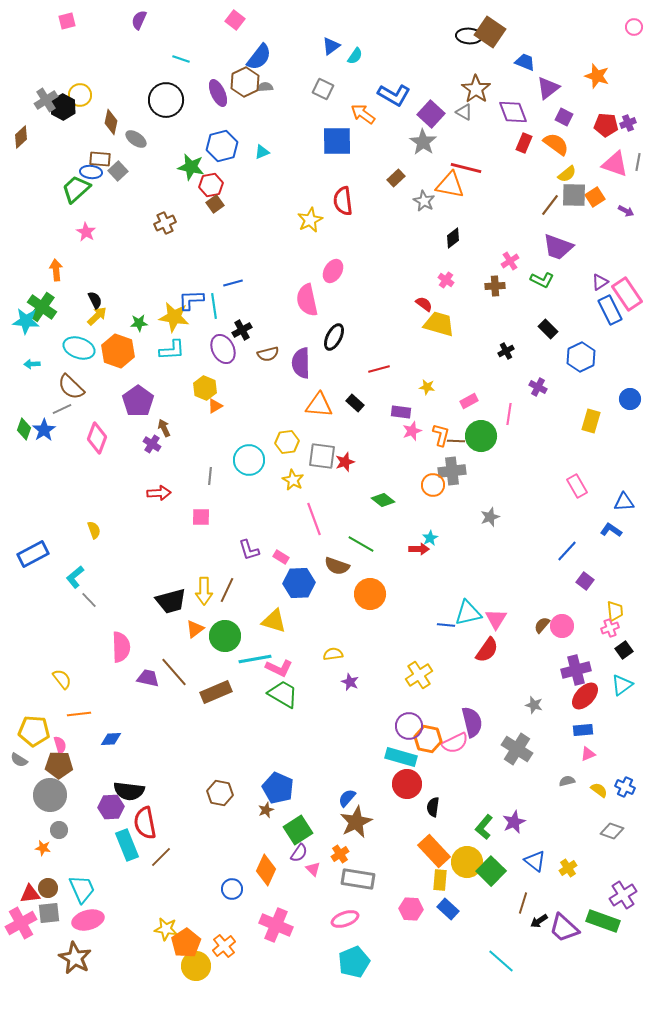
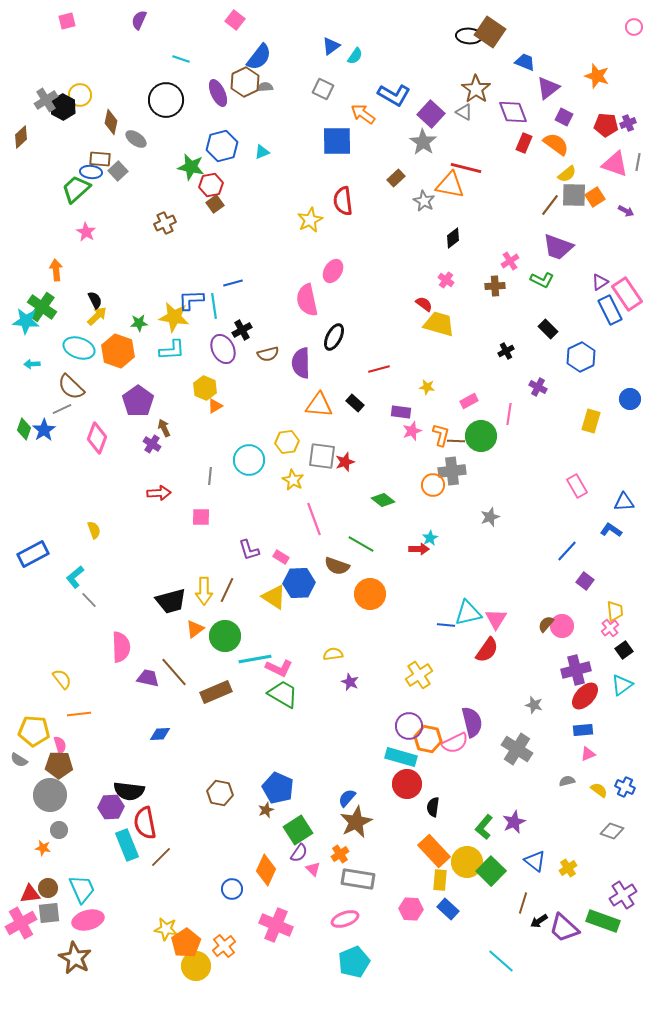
yellow triangle at (274, 621): moved 24 px up; rotated 16 degrees clockwise
brown semicircle at (542, 625): moved 4 px right, 1 px up
pink cross at (610, 628): rotated 18 degrees counterclockwise
blue diamond at (111, 739): moved 49 px right, 5 px up
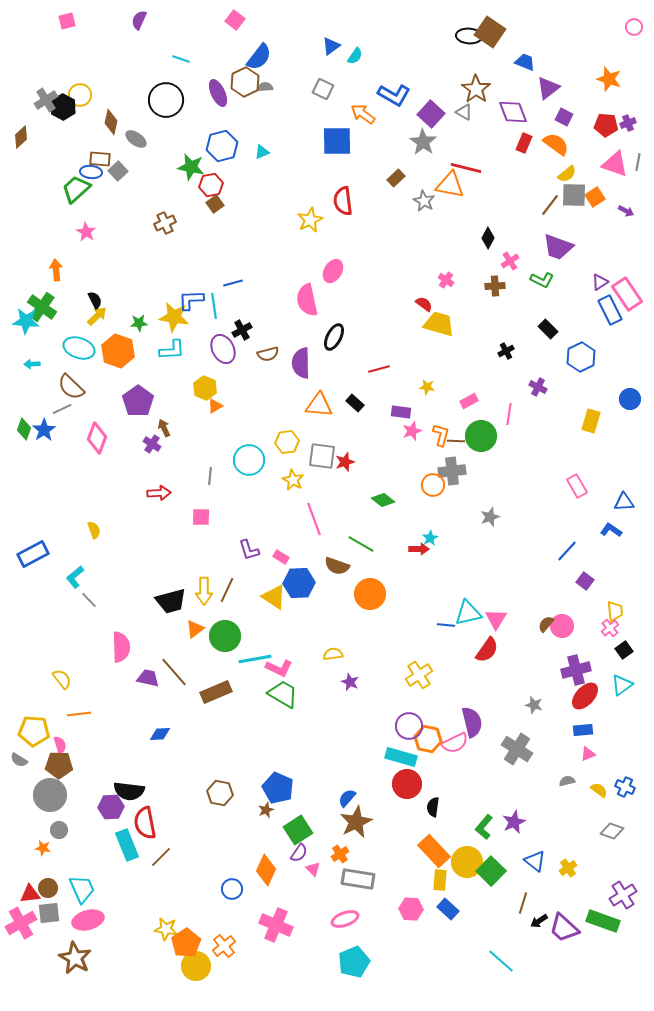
orange star at (597, 76): moved 12 px right, 3 px down
black diamond at (453, 238): moved 35 px right; rotated 25 degrees counterclockwise
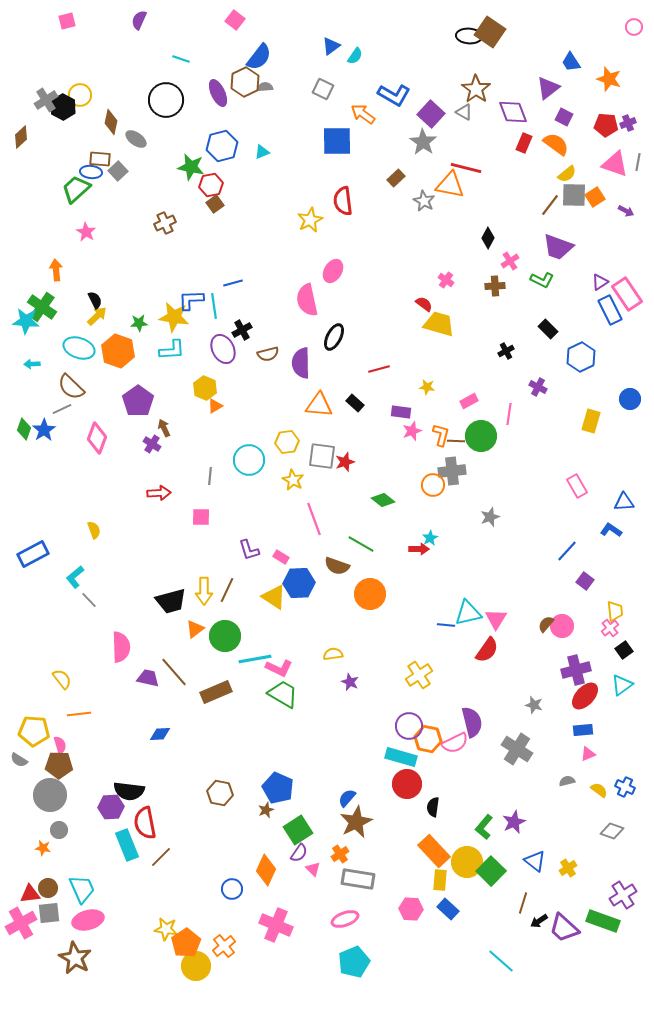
blue trapezoid at (525, 62): moved 46 px right; rotated 145 degrees counterclockwise
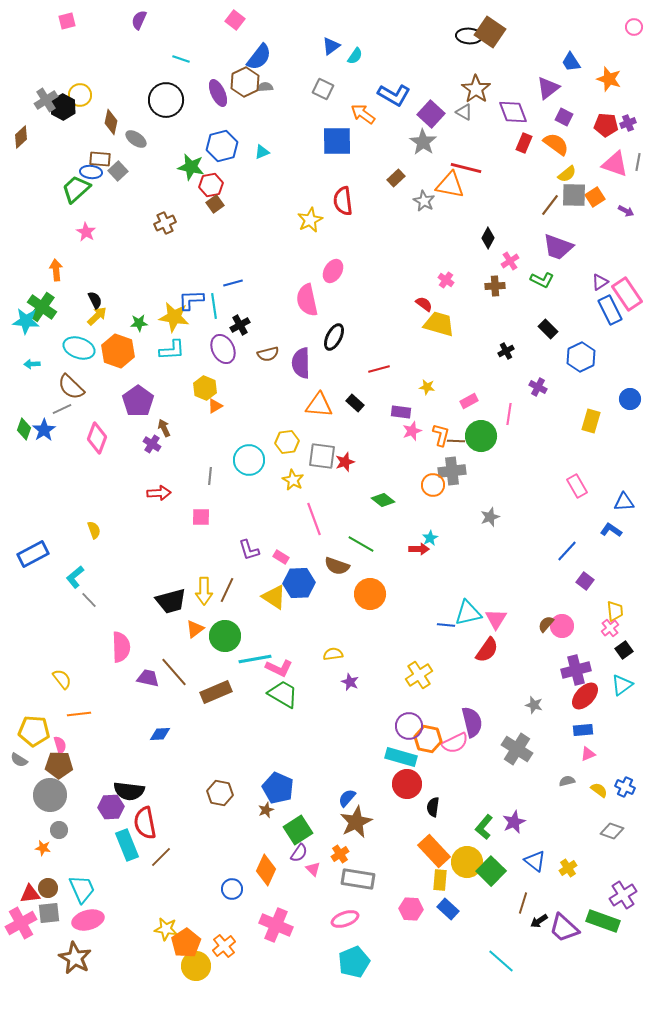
black cross at (242, 330): moved 2 px left, 5 px up
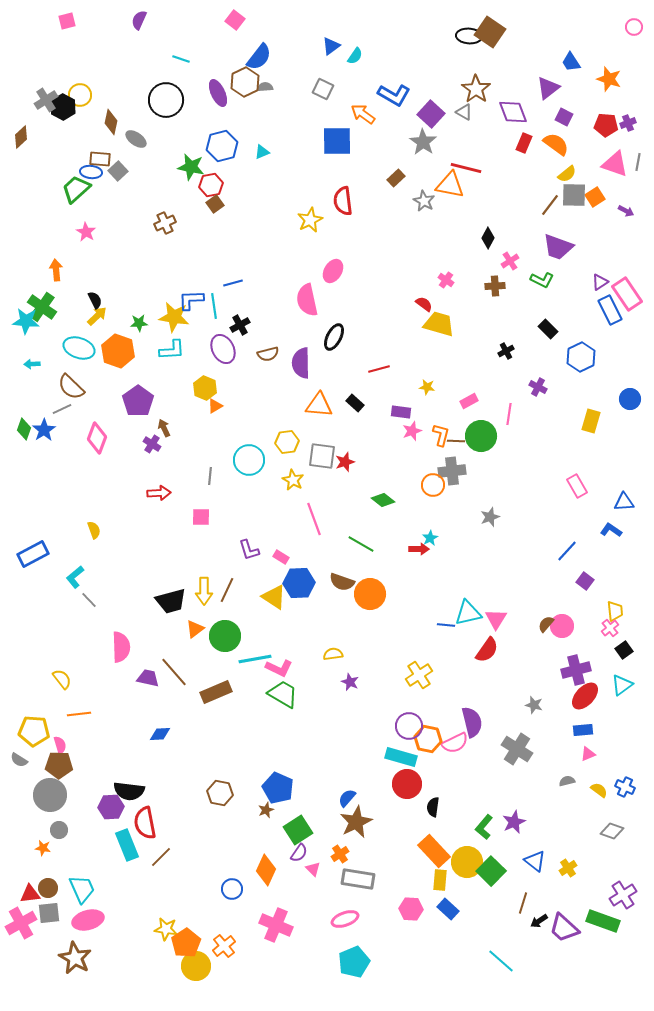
brown semicircle at (337, 566): moved 5 px right, 16 px down
